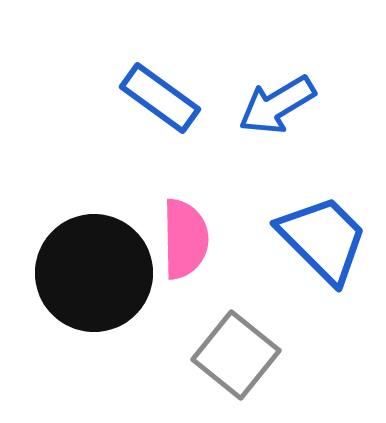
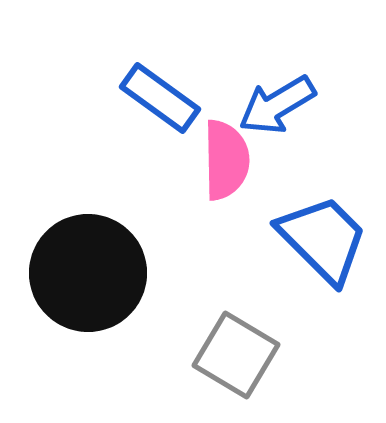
pink semicircle: moved 41 px right, 79 px up
black circle: moved 6 px left
gray square: rotated 8 degrees counterclockwise
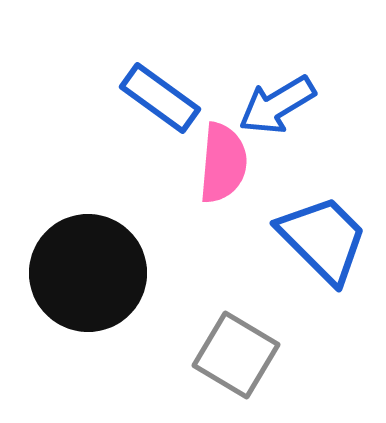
pink semicircle: moved 3 px left, 3 px down; rotated 6 degrees clockwise
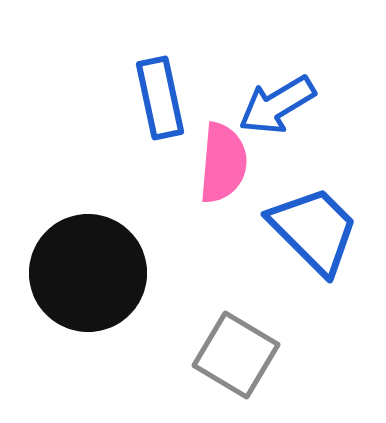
blue rectangle: rotated 42 degrees clockwise
blue trapezoid: moved 9 px left, 9 px up
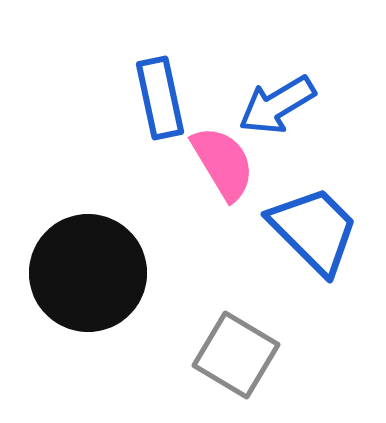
pink semicircle: rotated 36 degrees counterclockwise
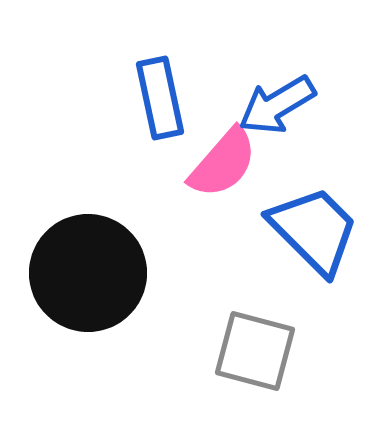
pink semicircle: rotated 72 degrees clockwise
gray square: moved 19 px right, 4 px up; rotated 16 degrees counterclockwise
